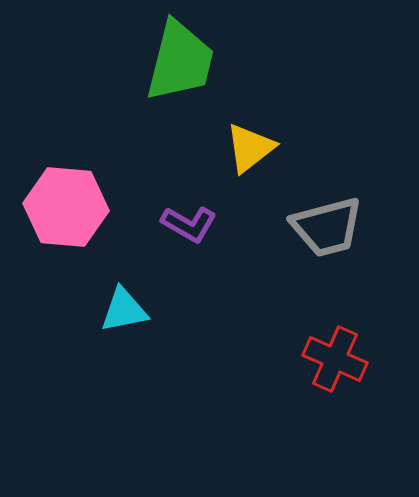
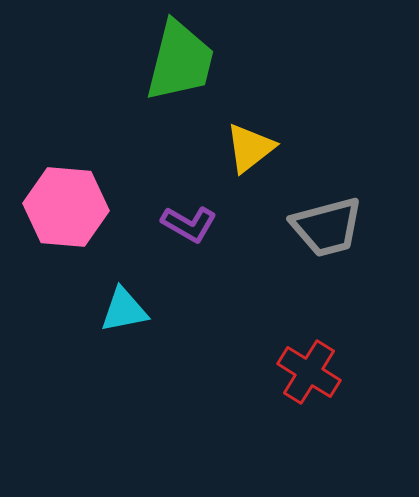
red cross: moved 26 px left, 13 px down; rotated 8 degrees clockwise
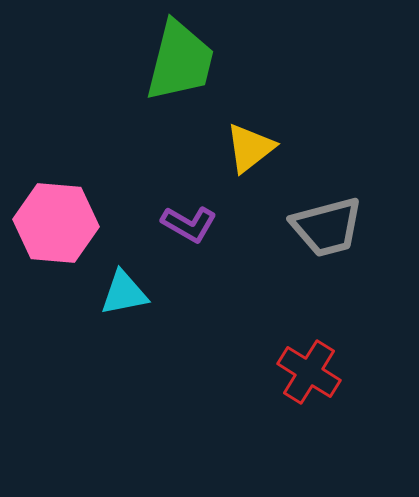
pink hexagon: moved 10 px left, 16 px down
cyan triangle: moved 17 px up
